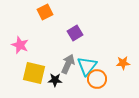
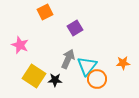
purple square: moved 5 px up
gray arrow: moved 5 px up
yellow square: moved 3 px down; rotated 20 degrees clockwise
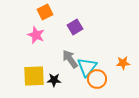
purple square: moved 1 px up
pink star: moved 16 px right, 10 px up
gray arrow: moved 2 px right; rotated 60 degrees counterclockwise
cyan triangle: moved 1 px down
yellow square: rotated 35 degrees counterclockwise
black star: moved 1 px left
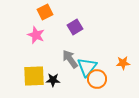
black star: moved 1 px left
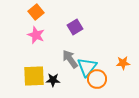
orange square: moved 9 px left; rotated 14 degrees counterclockwise
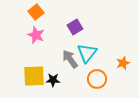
orange star: rotated 16 degrees counterclockwise
cyan triangle: moved 14 px up
